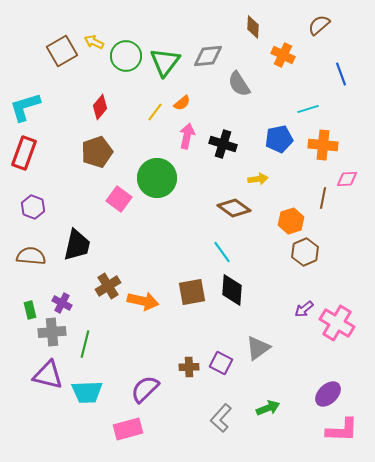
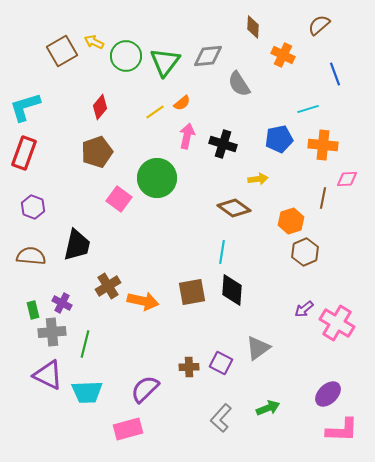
blue line at (341, 74): moved 6 px left
yellow line at (155, 112): rotated 18 degrees clockwise
cyan line at (222, 252): rotated 45 degrees clockwise
green rectangle at (30, 310): moved 3 px right
purple triangle at (48, 375): rotated 12 degrees clockwise
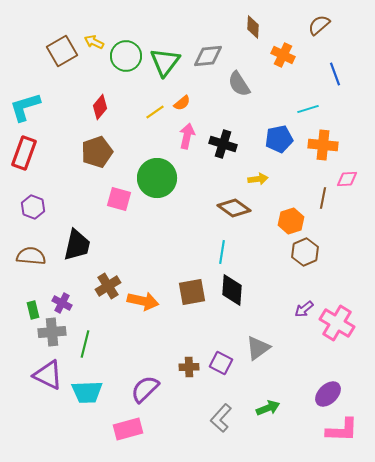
pink square at (119, 199): rotated 20 degrees counterclockwise
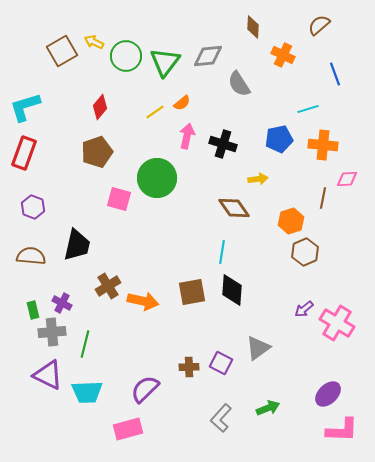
brown diamond at (234, 208): rotated 20 degrees clockwise
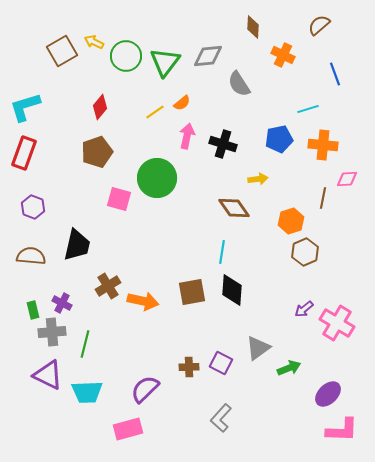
green arrow at (268, 408): moved 21 px right, 40 px up
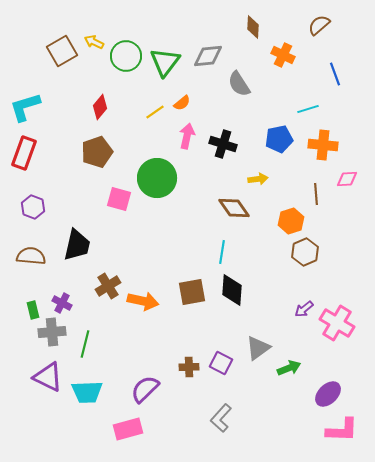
brown line at (323, 198): moved 7 px left, 4 px up; rotated 15 degrees counterclockwise
purple triangle at (48, 375): moved 2 px down
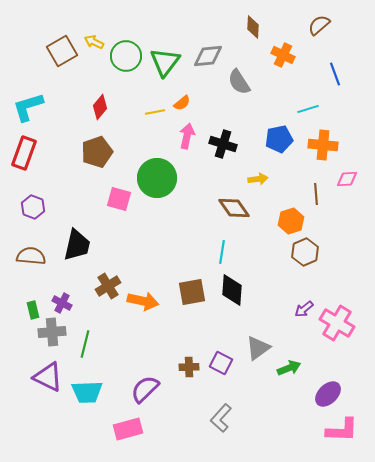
gray semicircle at (239, 84): moved 2 px up
cyan L-shape at (25, 107): moved 3 px right
yellow line at (155, 112): rotated 24 degrees clockwise
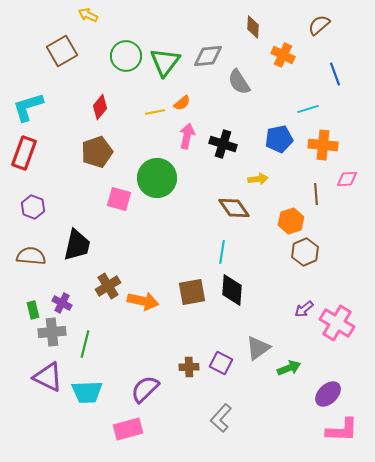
yellow arrow at (94, 42): moved 6 px left, 27 px up
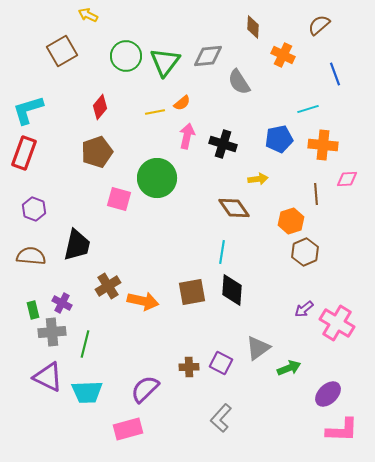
cyan L-shape at (28, 107): moved 3 px down
purple hexagon at (33, 207): moved 1 px right, 2 px down
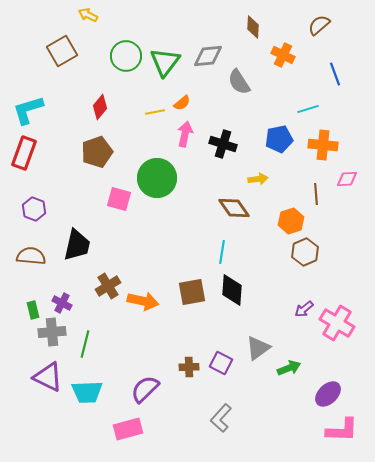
pink arrow at (187, 136): moved 2 px left, 2 px up
